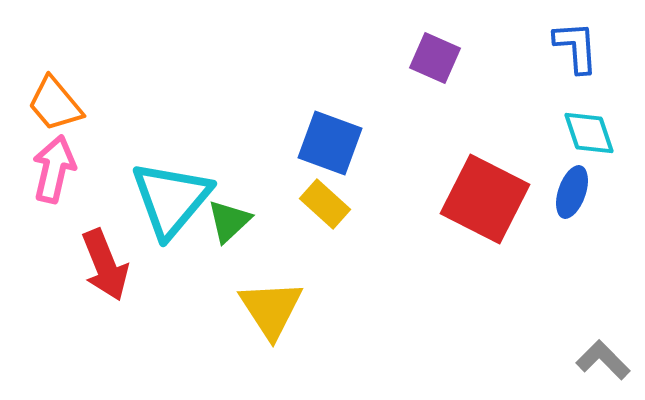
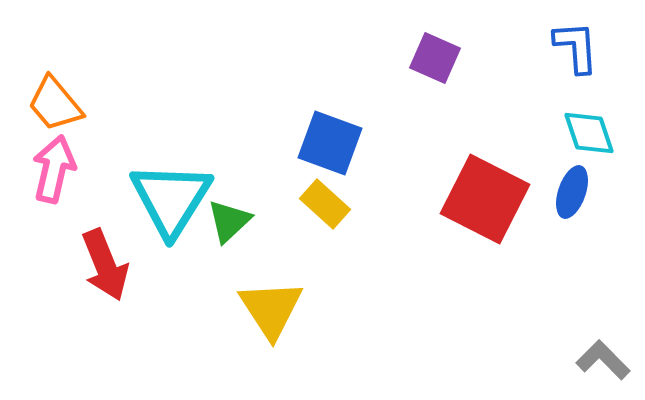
cyan triangle: rotated 8 degrees counterclockwise
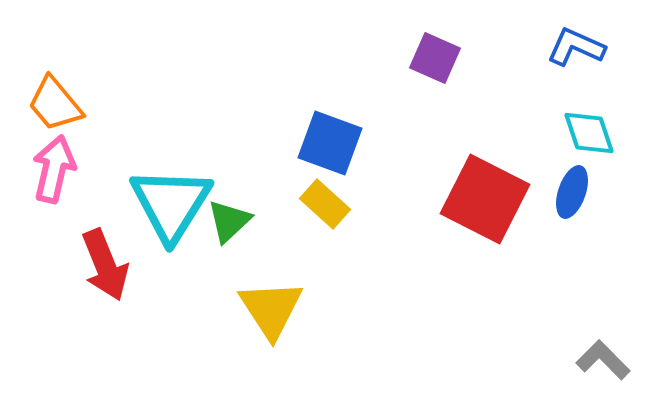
blue L-shape: rotated 62 degrees counterclockwise
cyan triangle: moved 5 px down
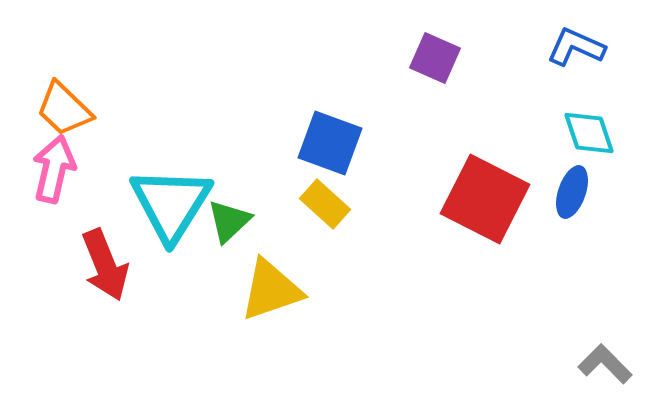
orange trapezoid: moved 9 px right, 5 px down; rotated 6 degrees counterclockwise
yellow triangle: moved 19 px up; rotated 44 degrees clockwise
gray L-shape: moved 2 px right, 4 px down
